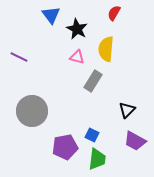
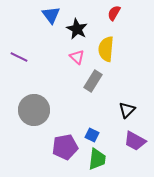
pink triangle: rotated 28 degrees clockwise
gray circle: moved 2 px right, 1 px up
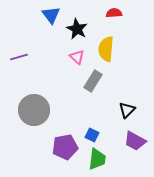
red semicircle: rotated 56 degrees clockwise
purple line: rotated 42 degrees counterclockwise
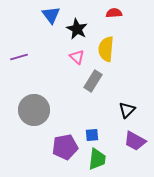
blue square: rotated 32 degrees counterclockwise
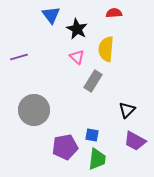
blue square: rotated 16 degrees clockwise
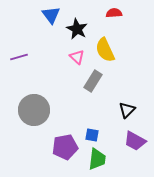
yellow semicircle: moved 1 px left, 1 px down; rotated 30 degrees counterclockwise
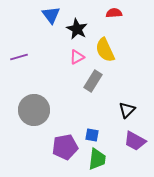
pink triangle: rotated 49 degrees clockwise
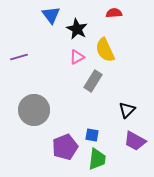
purple pentagon: rotated 10 degrees counterclockwise
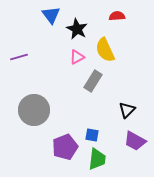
red semicircle: moved 3 px right, 3 px down
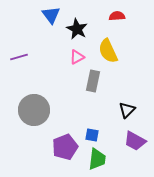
yellow semicircle: moved 3 px right, 1 px down
gray rectangle: rotated 20 degrees counterclockwise
